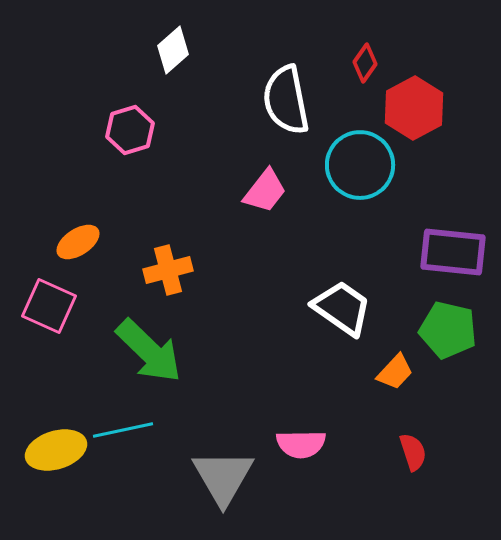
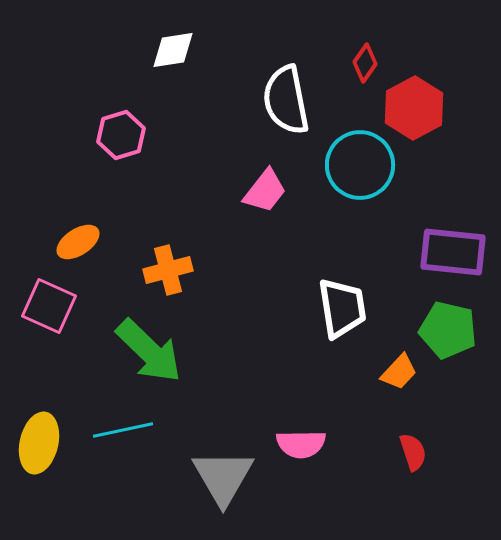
white diamond: rotated 33 degrees clockwise
pink hexagon: moved 9 px left, 5 px down
white trapezoid: rotated 46 degrees clockwise
orange trapezoid: moved 4 px right
yellow ellipse: moved 17 px left, 7 px up; rotated 60 degrees counterclockwise
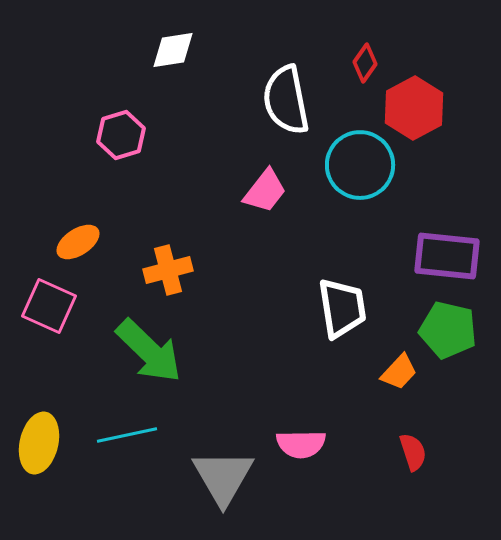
purple rectangle: moved 6 px left, 4 px down
cyan line: moved 4 px right, 5 px down
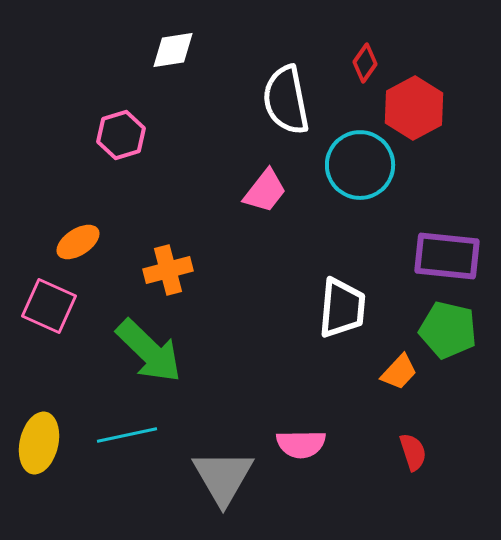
white trapezoid: rotated 14 degrees clockwise
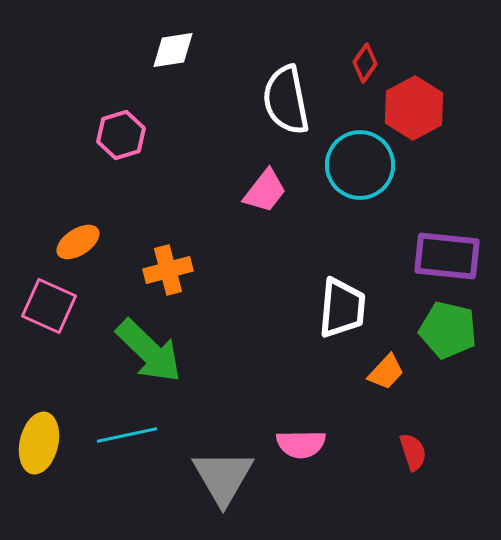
orange trapezoid: moved 13 px left
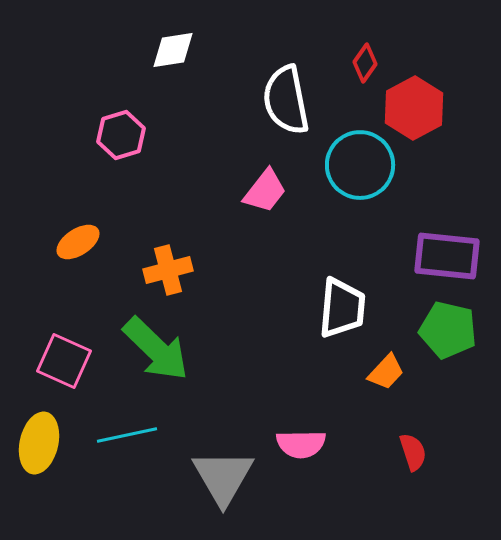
pink square: moved 15 px right, 55 px down
green arrow: moved 7 px right, 2 px up
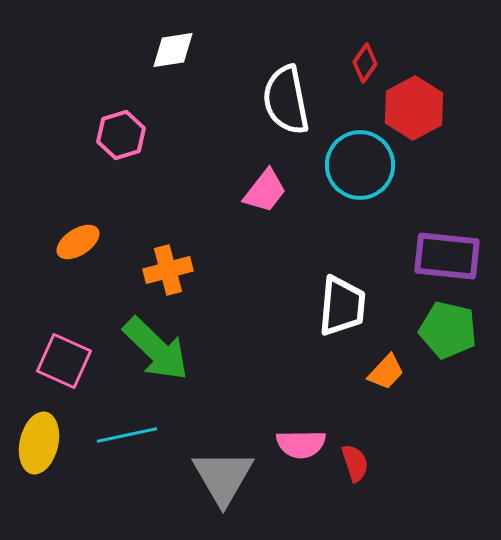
white trapezoid: moved 2 px up
red semicircle: moved 58 px left, 11 px down
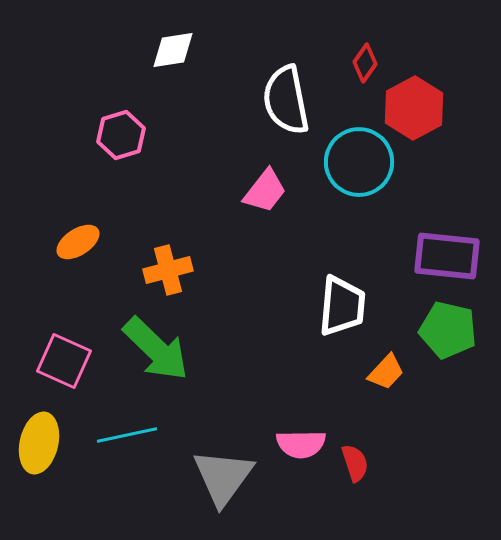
cyan circle: moved 1 px left, 3 px up
gray triangle: rotated 6 degrees clockwise
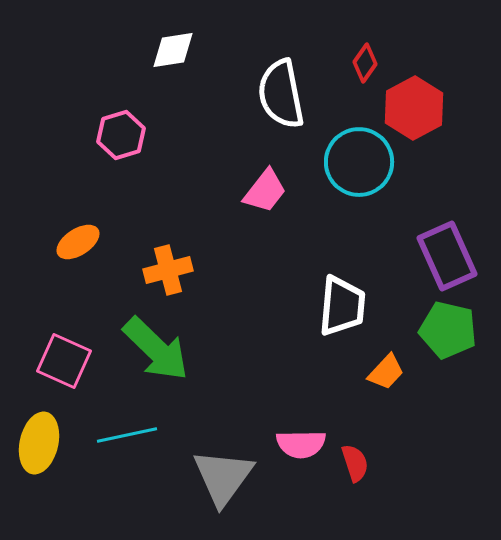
white semicircle: moved 5 px left, 6 px up
purple rectangle: rotated 60 degrees clockwise
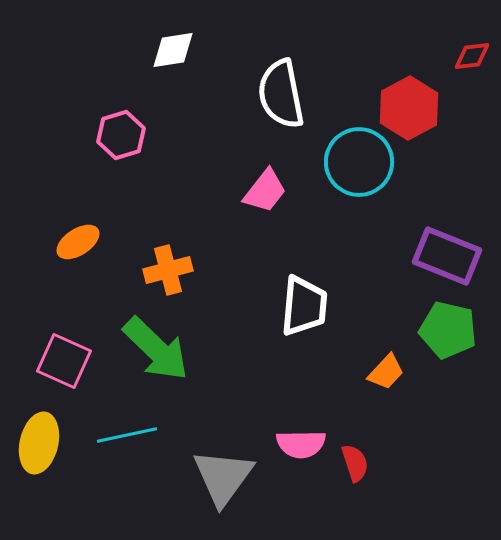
red diamond: moved 107 px right, 7 px up; rotated 48 degrees clockwise
red hexagon: moved 5 px left
purple rectangle: rotated 44 degrees counterclockwise
white trapezoid: moved 38 px left
